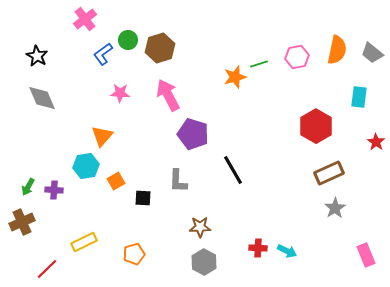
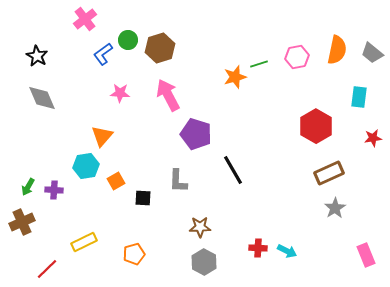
purple pentagon: moved 3 px right
red star: moved 3 px left, 4 px up; rotated 30 degrees clockwise
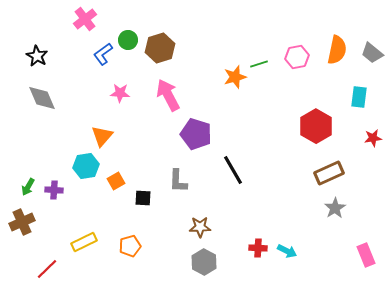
orange pentagon: moved 4 px left, 8 px up
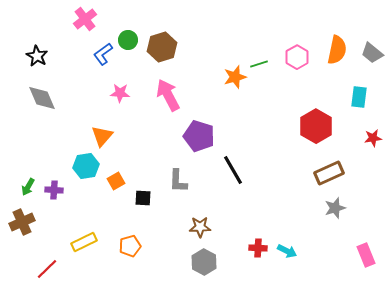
brown hexagon: moved 2 px right, 1 px up
pink hexagon: rotated 20 degrees counterclockwise
purple pentagon: moved 3 px right, 2 px down
gray star: rotated 15 degrees clockwise
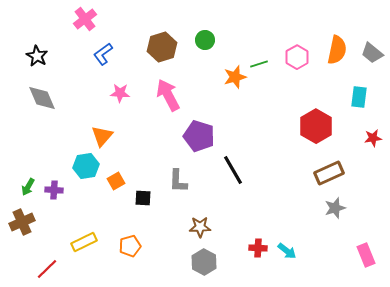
green circle: moved 77 px right
cyan arrow: rotated 12 degrees clockwise
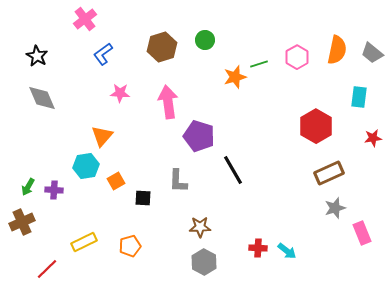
pink arrow: moved 7 px down; rotated 20 degrees clockwise
pink rectangle: moved 4 px left, 22 px up
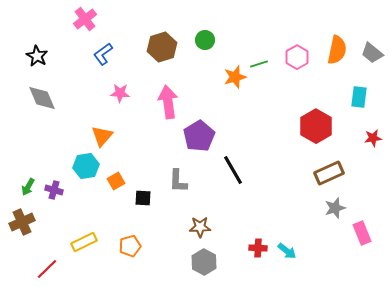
purple pentagon: rotated 24 degrees clockwise
purple cross: rotated 12 degrees clockwise
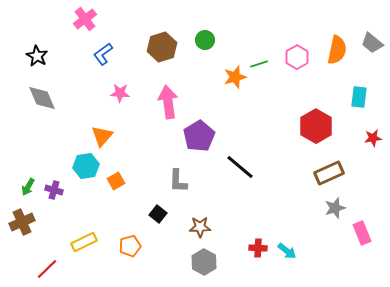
gray trapezoid: moved 10 px up
black line: moved 7 px right, 3 px up; rotated 20 degrees counterclockwise
black square: moved 15 px right, 16 px down; rotated 36 degrees clockwise
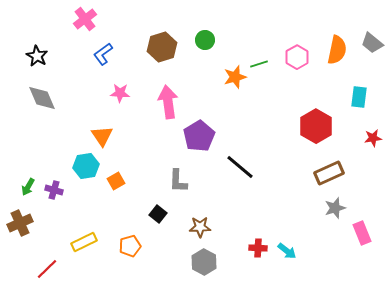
orange triangle: rotated 15 degrees counterclockwise
brown cross: moved 2 px left, 1 px down
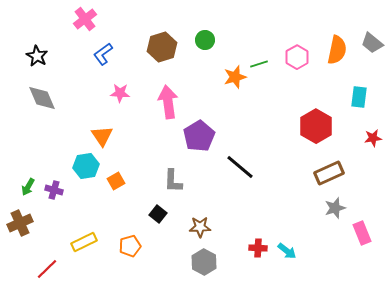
gray L-shape: moved 5 px left
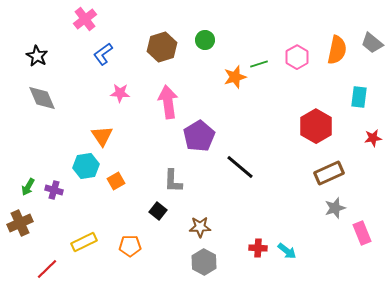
black square: moved 3 px up
orange pentagon: rotated 15 degrees clockwise
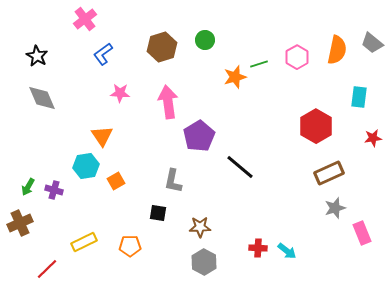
gray L-shape: rotated 10 degrees clockwise
black square: moved 2 px down; rotated 30 degrees counterclockwise
